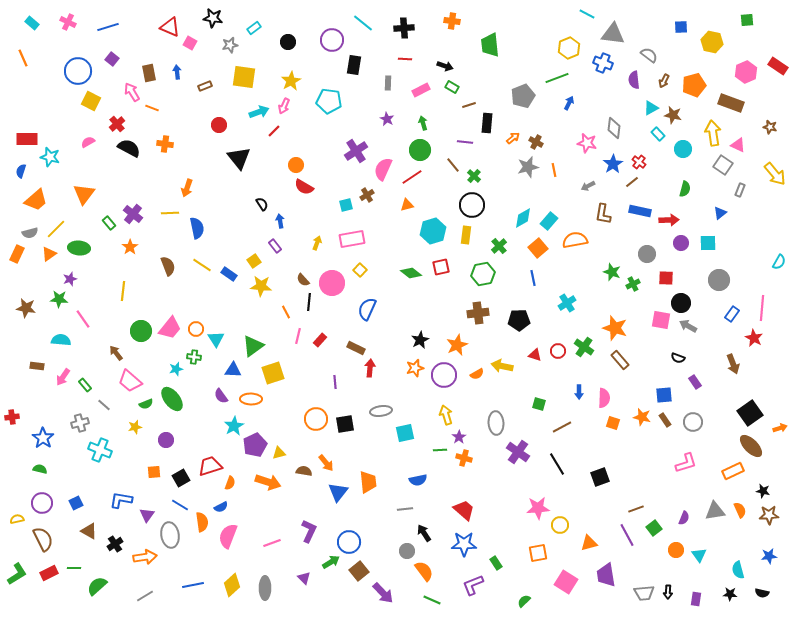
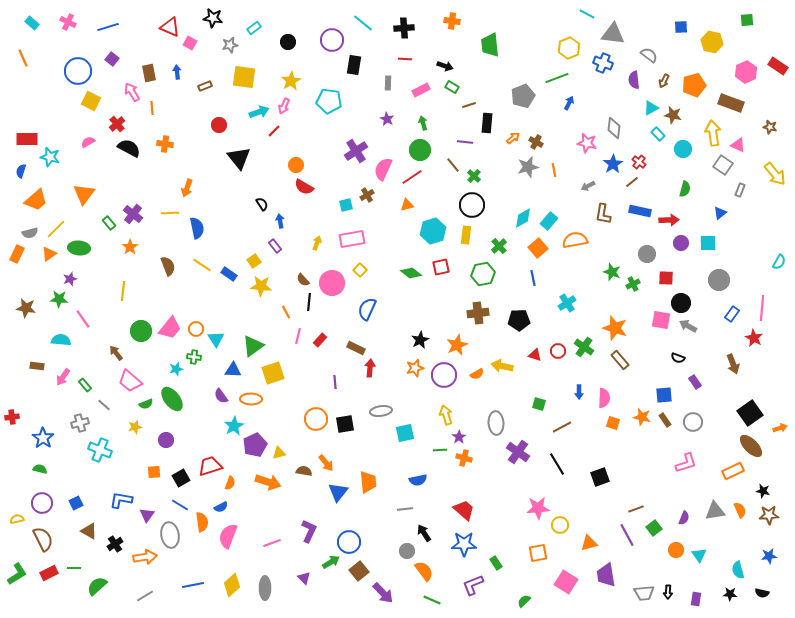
orange line at (152, 108): rotated 64 degrees clockwise
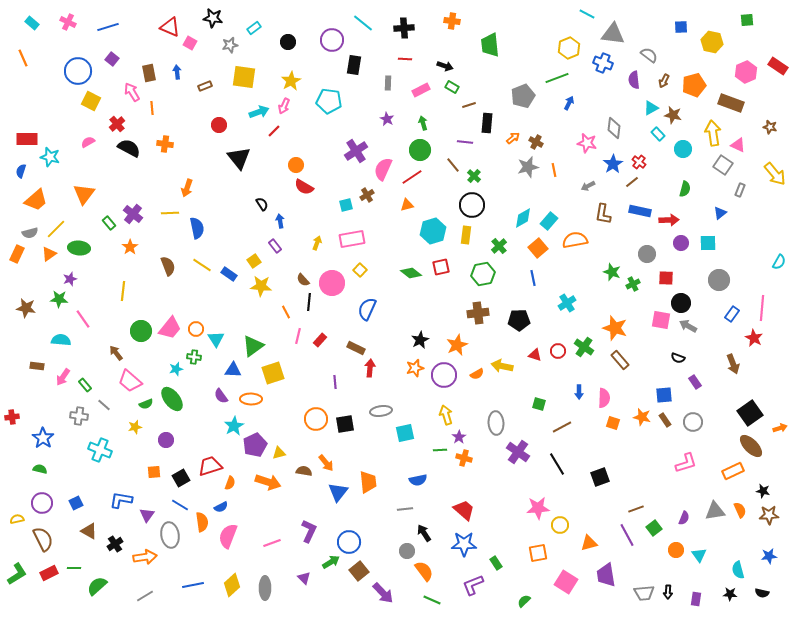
gray cross at (80, 423): moved 1 px left, 7 px up; rotated 24 degrees clockwise
